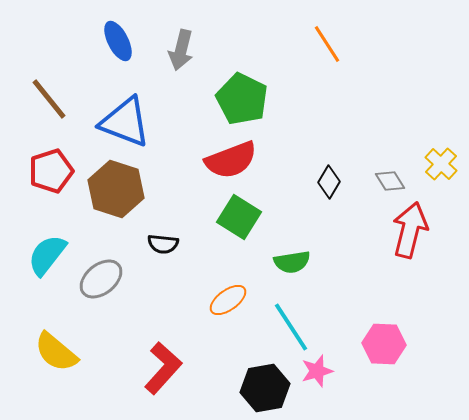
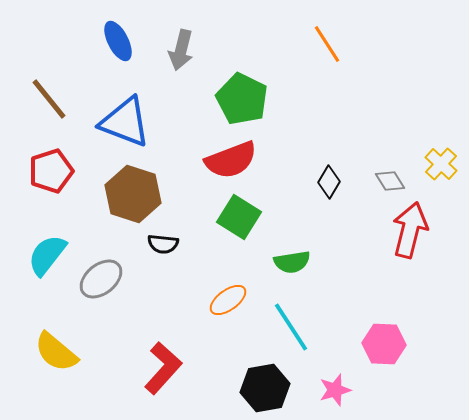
brown hexagon: moved 17 px right, 5 px down
pink star: moved 18 px right, 19 px down
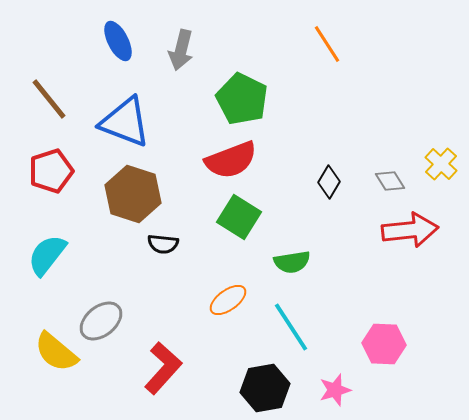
red arrow: rotated 70 degrees clockwise
gray ellipse: moved 42 px down
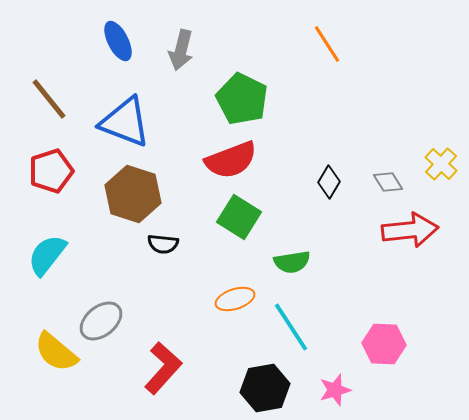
gray diamond: moved 2 px left, 1 px down
orange ellipse: moved 7 px right, 1 px up; rotated 18 degrees clockwise
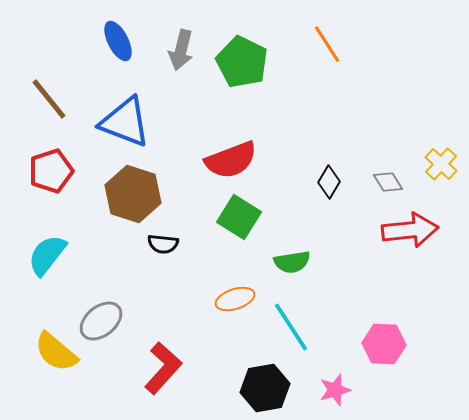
green pentagon: moved 37 px up
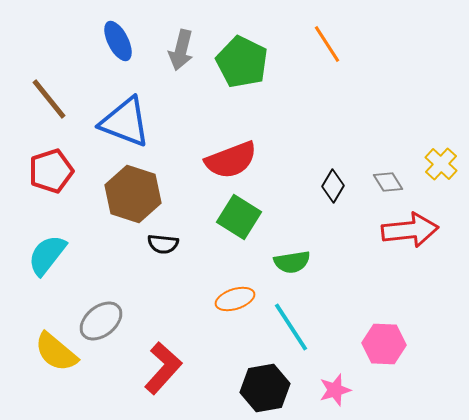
black diamond: moved 4 px right, 4 px down
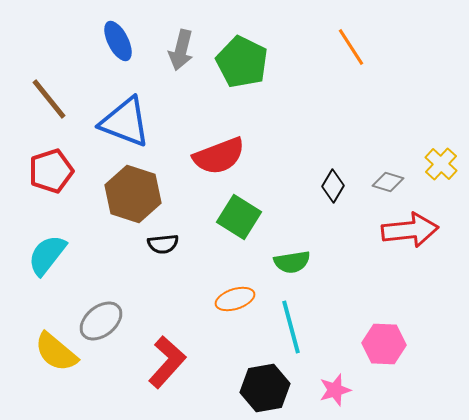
orange line: moved 24 px right, 3 px down
red semicircle: moved 12 px left, 4 px up
gray diamond: rotated 40 degrees counterclockwise
black semicircle: rotated 12 degrees counterclockwise
cyan line: rotated 18 degrees clockwise
red L-shape: moved 4 px right, 6 px up
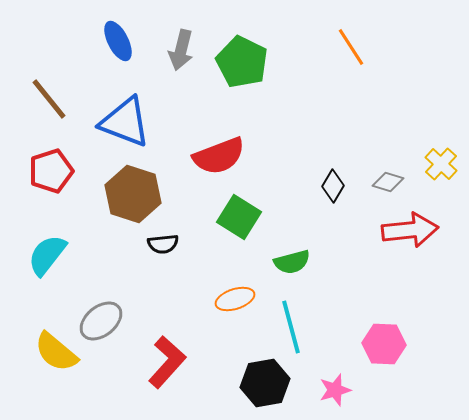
green semicircle: rotated 6 degrees counterclockwise
black hexagon: moved 5 px up
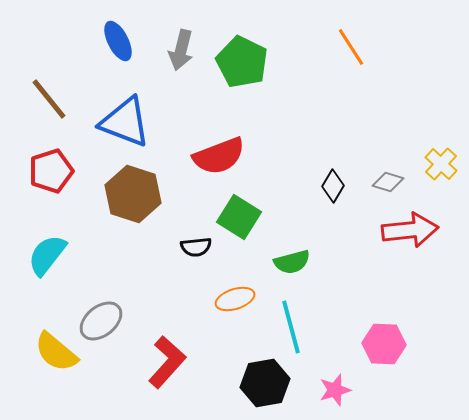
black semicircle: moved 33 px right, 3 px down
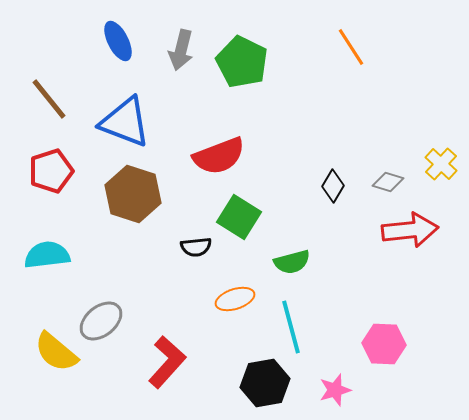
cyan semicircle: rotated 45 degrees clockwise
